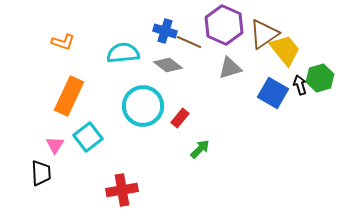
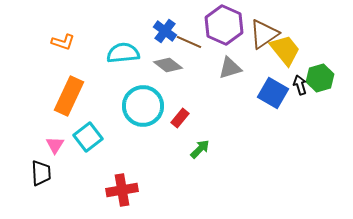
blue cross: rotated 20 degrees clockwise
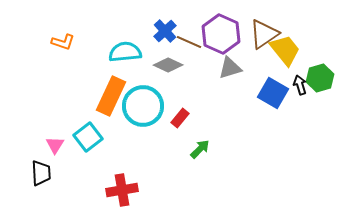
purple hexagon: moved 3 px left, 9 px down
blue cross: rotated 10 degrees clockwise
cyan semicircle: moved 2 px right, 1 px up
gray diamond: rotated 12 degrees counterclockwise
orange rectangle: moved 42 px right
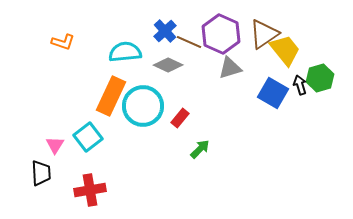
red cross: moved 32 px left
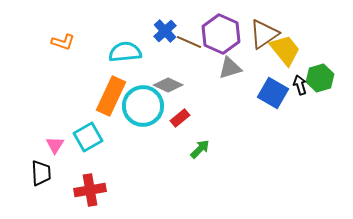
gray diamond: moved 20 px down
red rectangle: rotated 12 degrees clockwise
cyan square: rotated 8 degrees clockwise
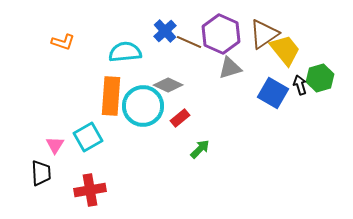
orange rectangle: rotated 21 degrees counterclockwise
